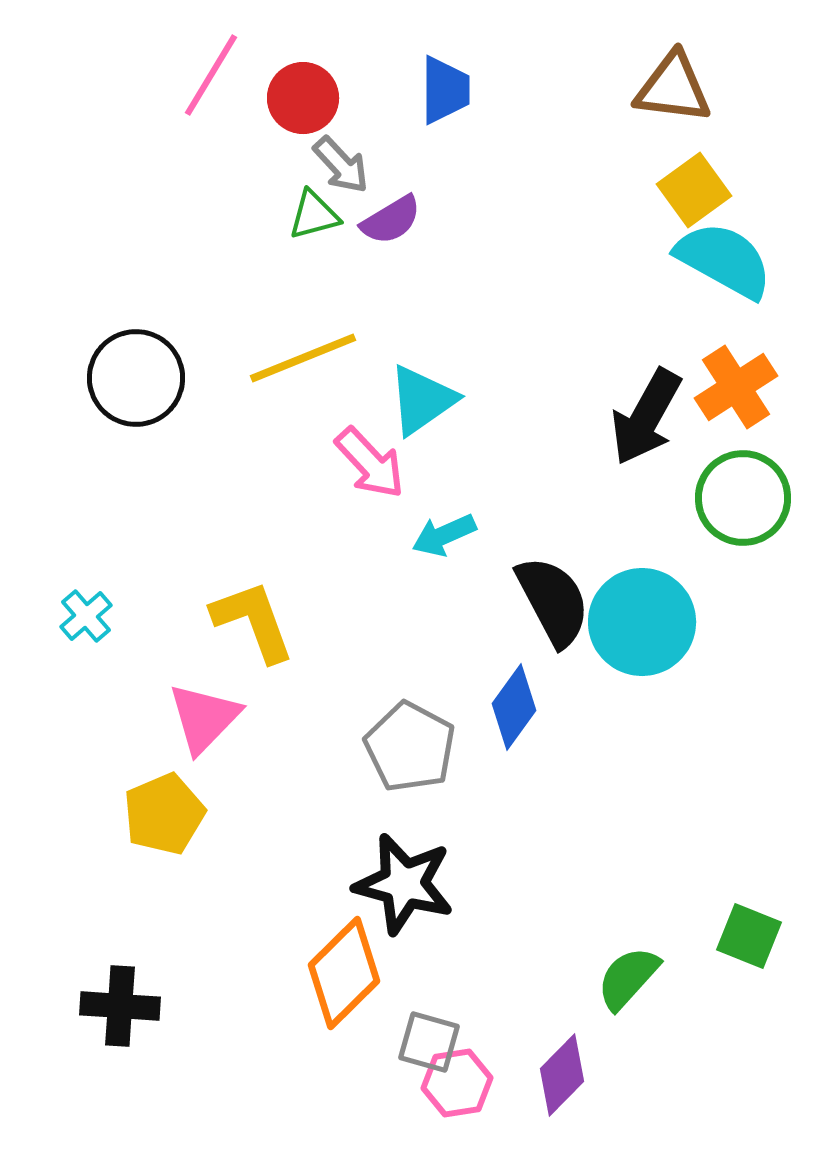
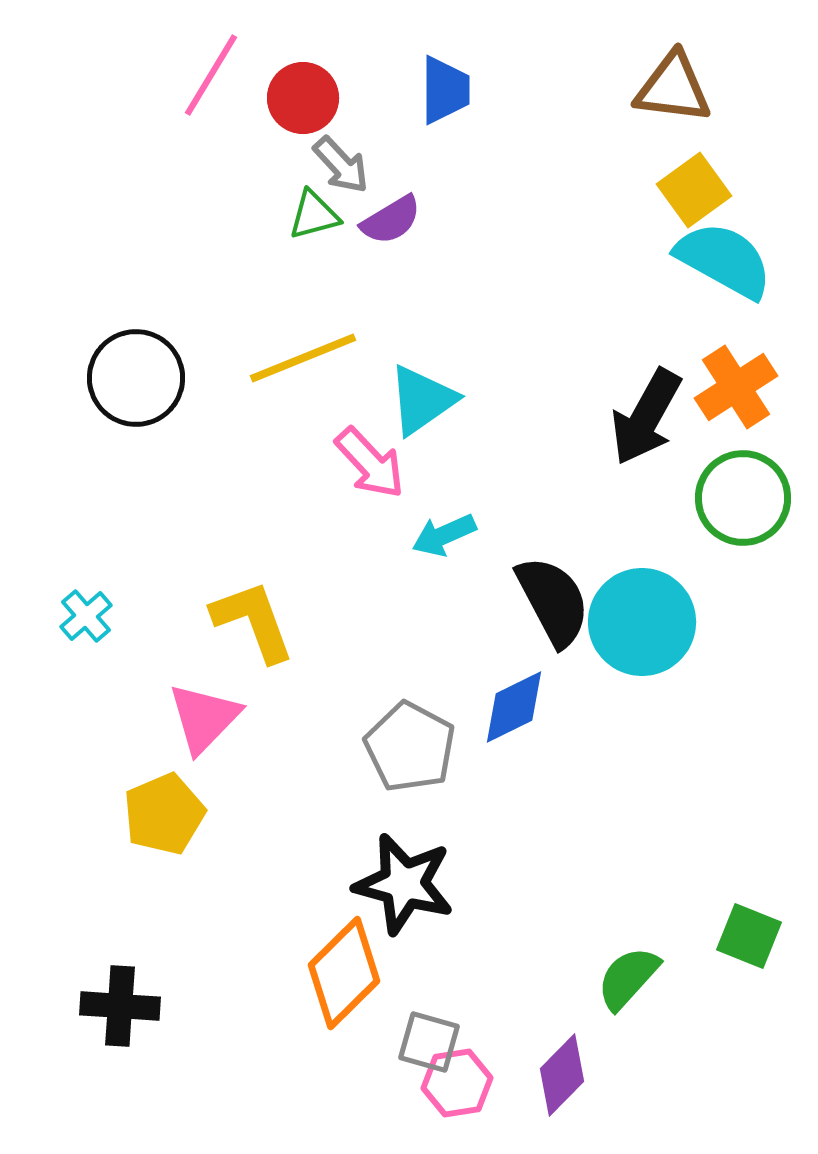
blue diamond: rotated 28 degrees clockwise
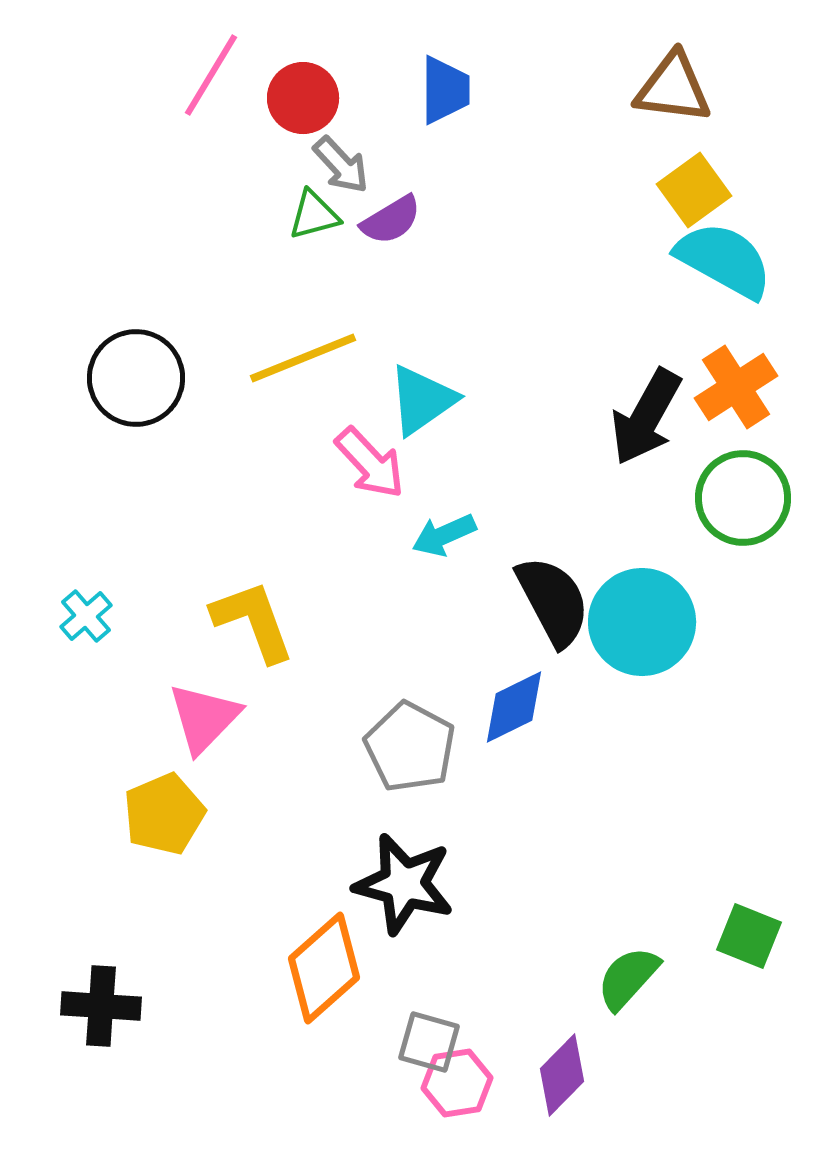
orange diamond: moved 20 px left, 5 px up; rotated 3 degrees clockwise
black cross: moved 19 px left
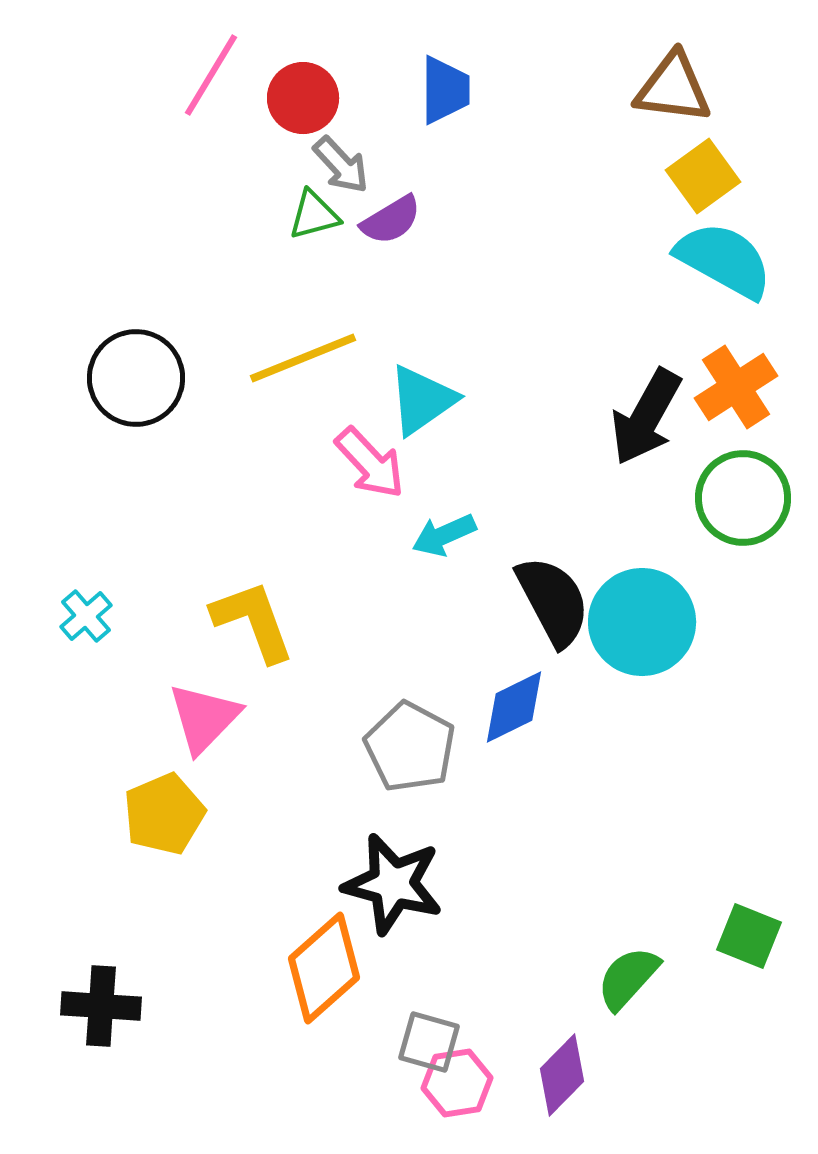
yellow square: moved 9 px right, 14 px up
black star: moved 11 px left
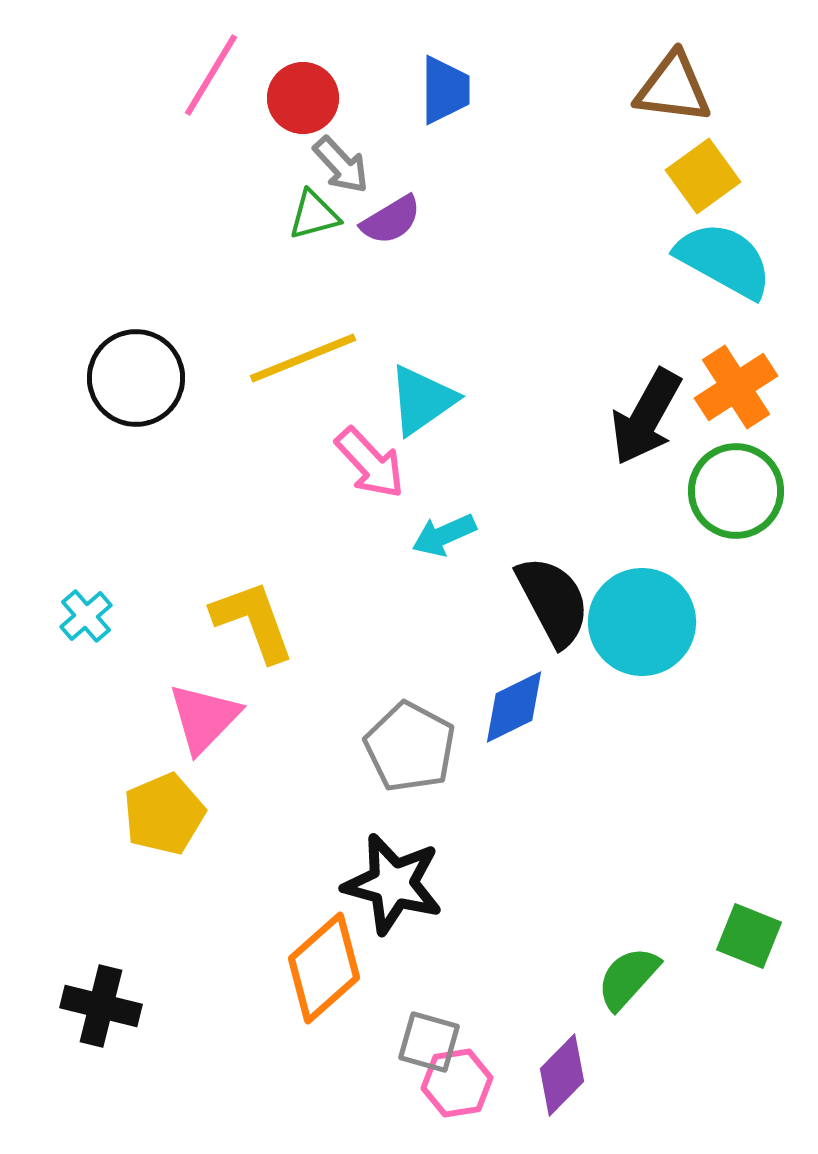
green circle: moved 7 px left, 7 px up
black cross: rotated 10 degrees clockwise
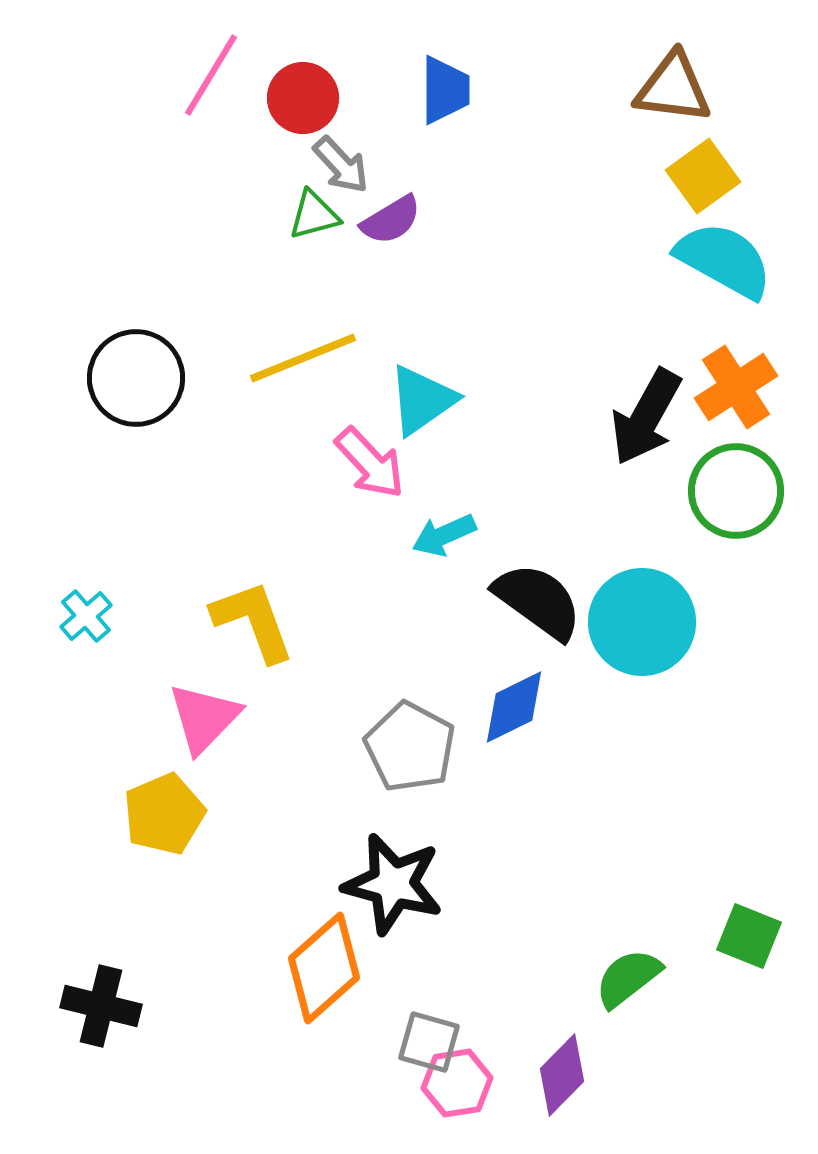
black semicircle: moved 15 px left; rotated 26 degrees counterclockwise
green semicircle: rotated 10 degrees clockwise
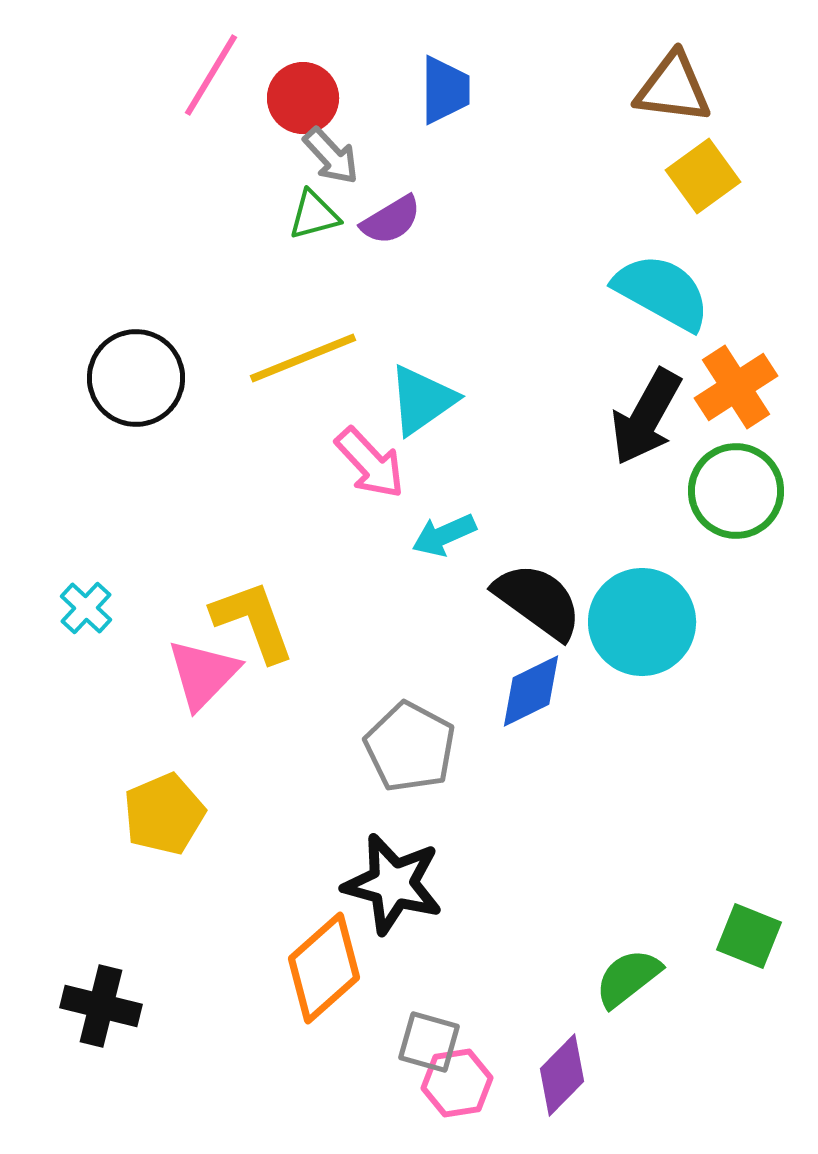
gray arrow: moved 10 px left, 9 px up
cyan semicircle: moved 62 px left, 32 px down
cyan cross: moved 8 px up; rotated 6 degrees counterclockwise
blue diamond: moved 17 px right, 16 px up
pink triangle: moved 1 px left, 44 px up
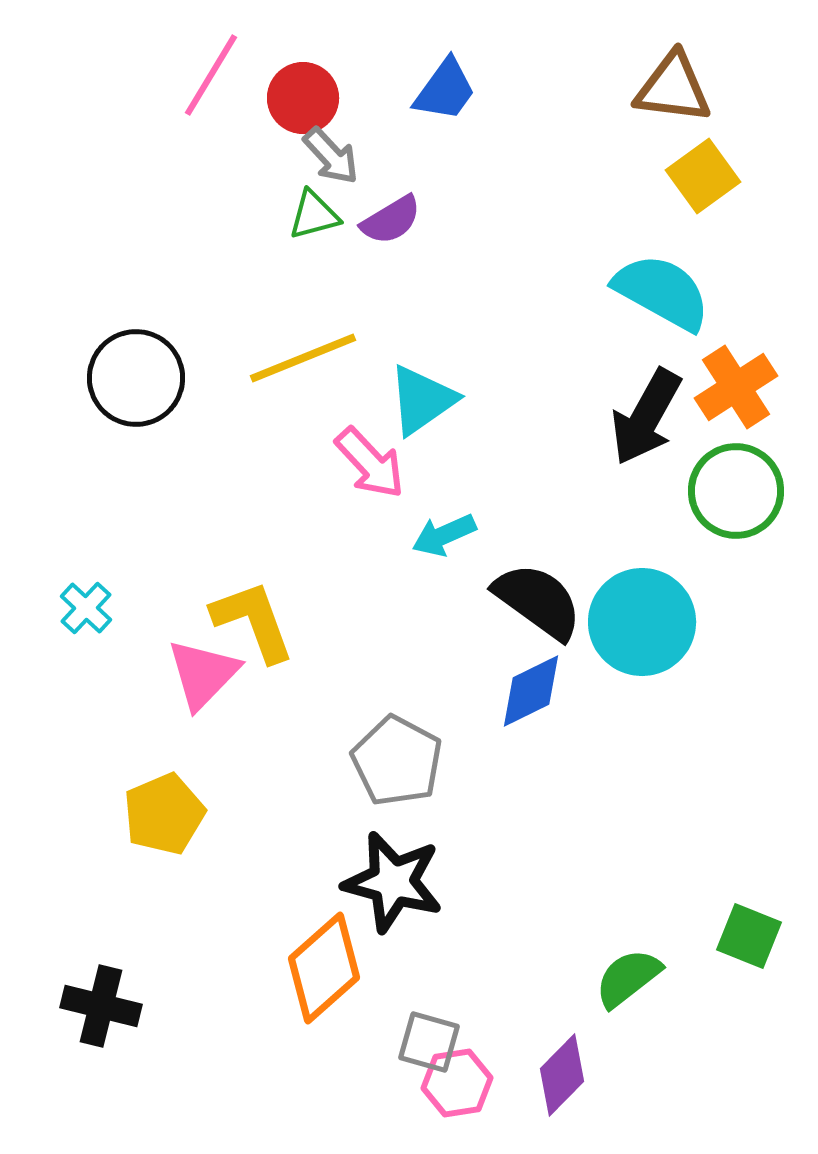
blue trapezoid: rotated 36 degrees clockwise
gray pentagon: moved 13 px left, 14 px down
black star: moved 2 px up
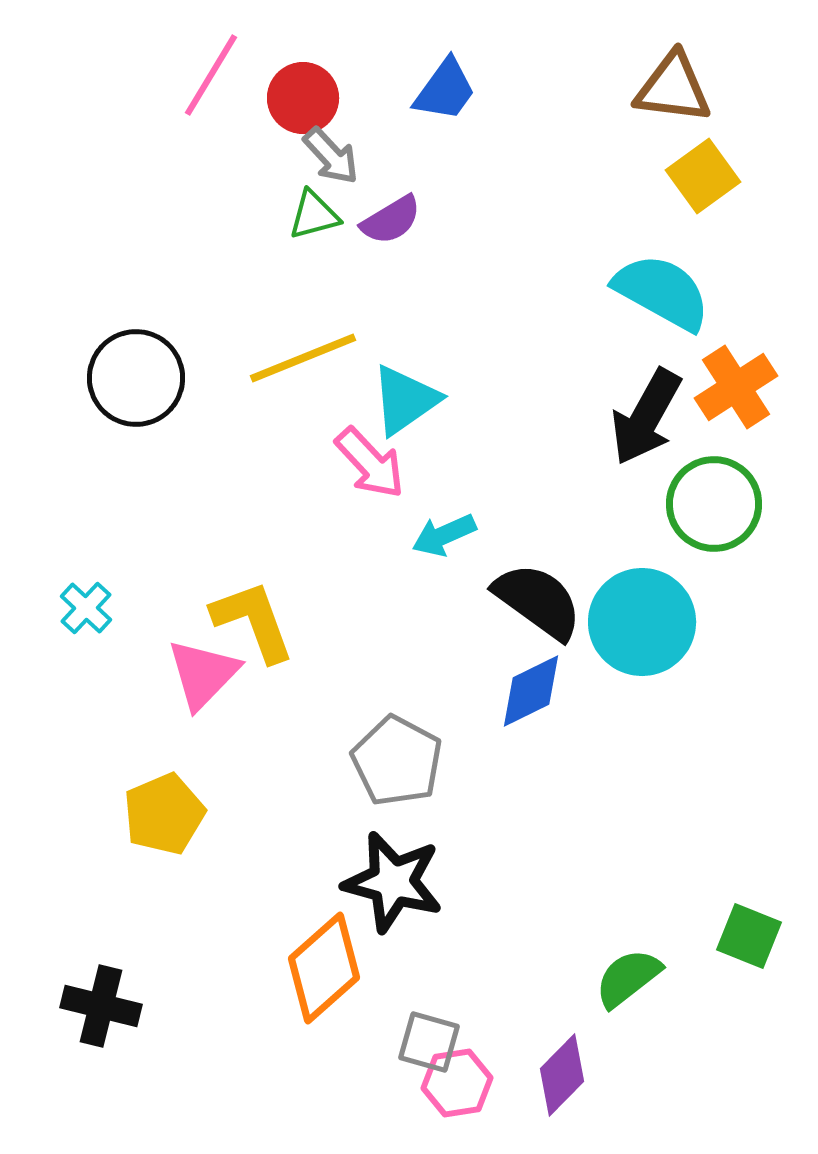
cyan triangle: moved 17 px left
green circle: moved 22 px left, 13 px down
